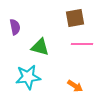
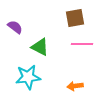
purple semicircle: rotated 42 degrees counterclockwise
green triangle: rotated 12 degrees clockwise
orange arrow: rotated 140 degrees clockwise
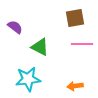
cyan star: moved 2 px down
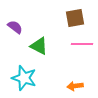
green triangle: moved 1 px left, 1 px up
cyan star: moved 4 px left, 1 px up; rotated 25 degrees clockwise
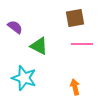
orange arrow: moved 1 px down; rotated 84 degrees clockwise
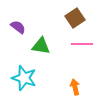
brown square: rotated 24 degrees counterclockwise
purple semicircle: moved 3 px right
green triangle: moved 2 px right; rotated 18 degrees counterclockwise
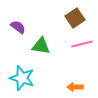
pink line: rotated 15 degrees counterclockwise
cyan star: moved 2 px left
orange arrow: rotated 77 degrees counterclockwise
